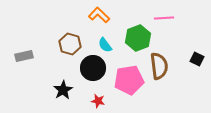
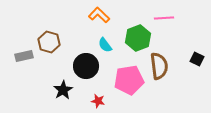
brown hexagon: moved 21 px left, 2 px up
black circle: moved 7 px left, 2 px up
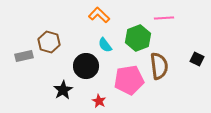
red star: moved 1 px right; rotated 16 degrees clockwise
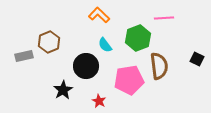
brown hexagon: rotated 20 degrees clockwise
